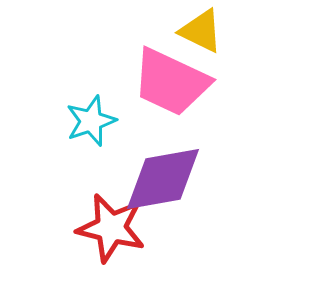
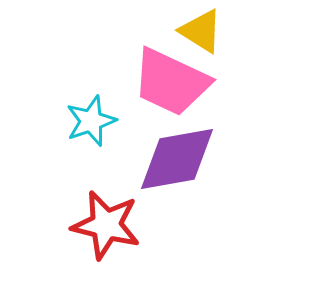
yellow triangle: rotated 6 degrees clockwise
purple diamond: moved 14 px right, 20 px up
red star: moved 5 px left, 3 px up
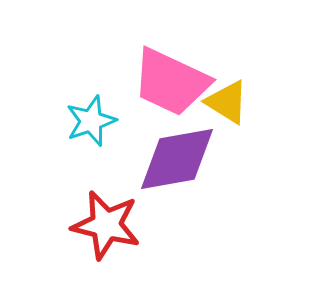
yellow triangle: moved 26 px right, 71 px down
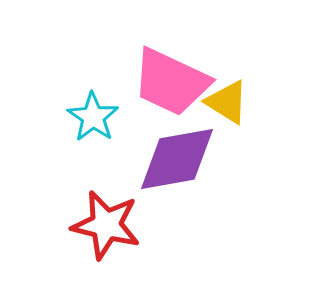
cyan star: moved 2 px right, 4 px up; rotated 18 degrees counterclockwise
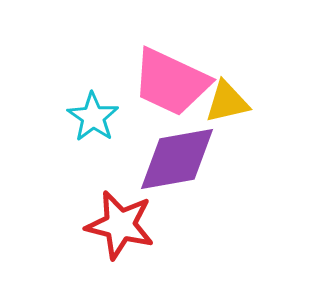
yellow triangle: rotated 45 degrees counterclockwise
red star: moved 14 px right
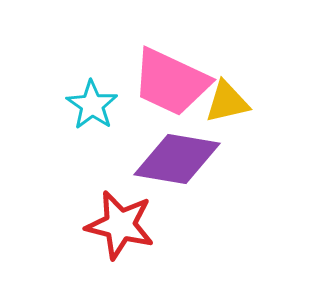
cyan star: moved 1 px left, 12 px up
purple diamond: rotated 20 degrees clockwise
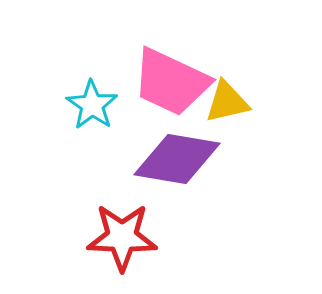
red star: moved 2 px right, 12 px down; rotated 12 degrees counterclockwise
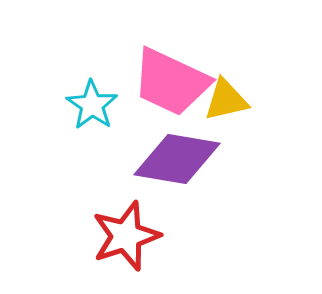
yellow triangle: moved 1 px left, 2 px up
red star: moved 4 px right, 1 px up; rotated 20 degrees counterclockwise
